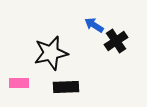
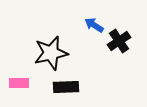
black cross: moved 3 px right
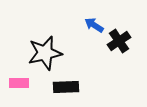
black star: moved 6 px left
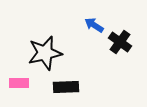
black cross: moved 1 px right, 1 px down; rotated 20 degrees counterclockwise
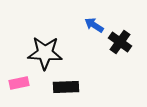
black star: rotated 16 degrees clockwise
pink rectangle: rotated 12 degrees counterclockwise
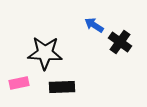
black rectangle: moved 4 px left
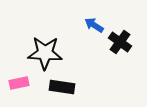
black rectangle: rotated 10 degrees clockwise
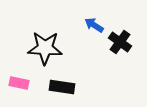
black star: moved 5 px up
pink rectangle: rotated 24 degrees clockwise
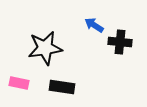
black cross: rotated 30 degrees counterclockwise
black star: rotated 12 degrees counterclockwise
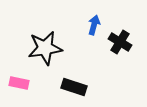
blue arrow: rotated 72 degrees clockwise
black cross: rotated 25 degrees clockwise
black rectangle: moved 12 px right; rotated 10 degrees clockwise
